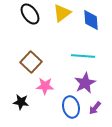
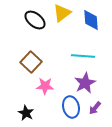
black ellipse: moved 5 px right, 6 px down; rotated 15 degrees counterclockwise
black star: moved 5 px right, 11 px down; rotated 21 degrees clockwise
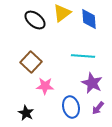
blue diamond: moved 2 px left, 1 px up
purple star: moved 7 px right; rotated 20 degrees counterclockwise
purple arrow: moved 3 px right
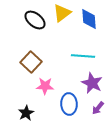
blue ellipse: moved 2 px left, 3 px up; rotated 10 degrees clockwise
black star: rotated 14 degrees clockwise
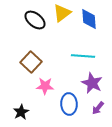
black star: moved 5 px left, 1 px up
